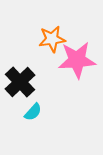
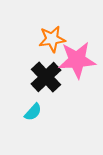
black cross: moved 26 px right, 5 px up
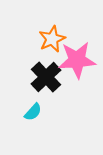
orange star: rotated 16 degrees counterclockwise
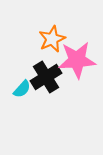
black cross: rotated 12 degrees clockwise
cyan semicircle: moved 11 px left, 23 px up
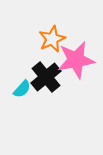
pink star: moved 1 px left; rotated 6 degrees counterclockwise
black cross: rotated 8 degrees counterclockwise
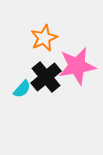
orange star: moved 8 px left, 1 px up
pink star: moved 1 px right, 6 px down
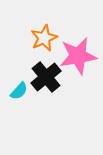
pink star: moved 1 px right, 10 px up
cyan semicircle: moved 3 px left, 2 px down
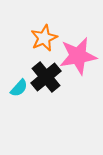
cyan semicircle: moved 3 px up
